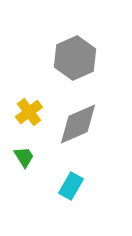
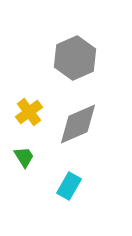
cyan rectangle: moved 2 px left
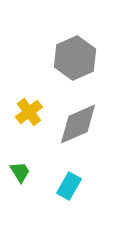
green trapezoid: moved 4 px left, 15 px down
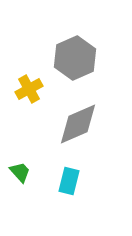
yellow cross: moved 23 px up; rotated 8 degrees clockwise
green trapezoid: rotated 10 degrees counterclockwise
cyan rectangle: moved 5 px up; rotated 16 degrees counterclockwise
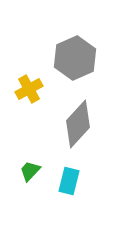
gray diamond: rotated 24 degrees counterclockwise
green trapezoid: moved 10 px right, 1 px up; rotated 95 degrees counterclockwise
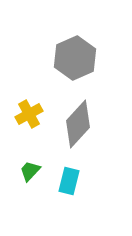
yellow cross: moved 25 px down
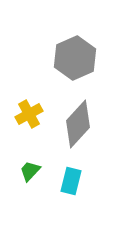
cyan rectangle: moved 2 px right
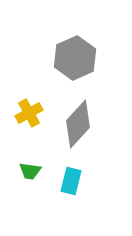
yellow cross: moved 1 px up
green trapezoid: rotated 125 degrees counterclockwise
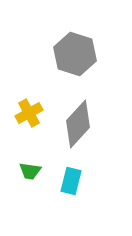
gray hexagon: moved 4 px up; rotated 18 degrees counterclockwise
